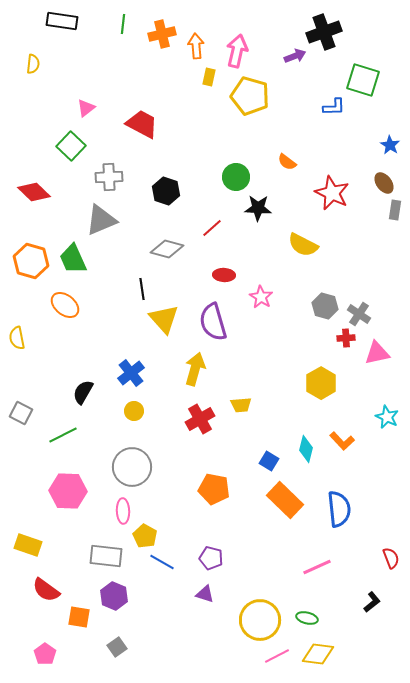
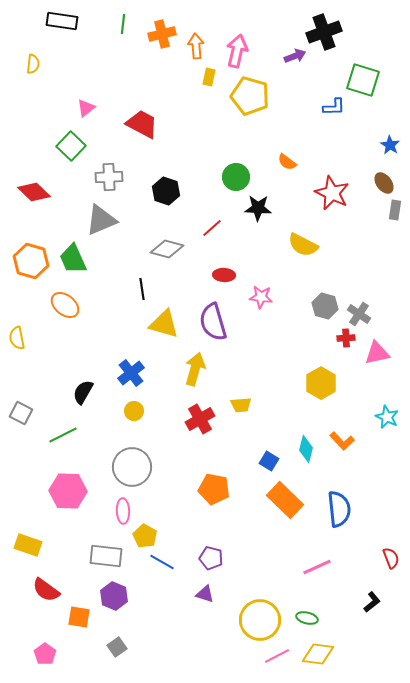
pink star at (261, 297): rotated 25 degrees counterclockwise
yellow triangle at (164, 319): moved 5 px down; rotated 32 degrees counterclockwise
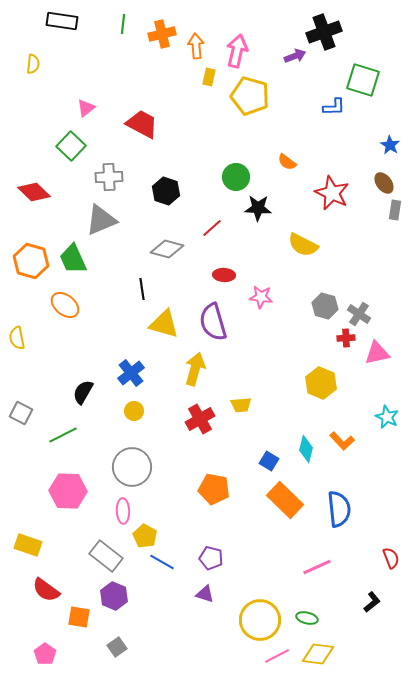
yellow hexagon at (321, 383): rotated 8 degrees counterclockwise
gray rectangle at (106, 556): rotated 32 degrees clockwise
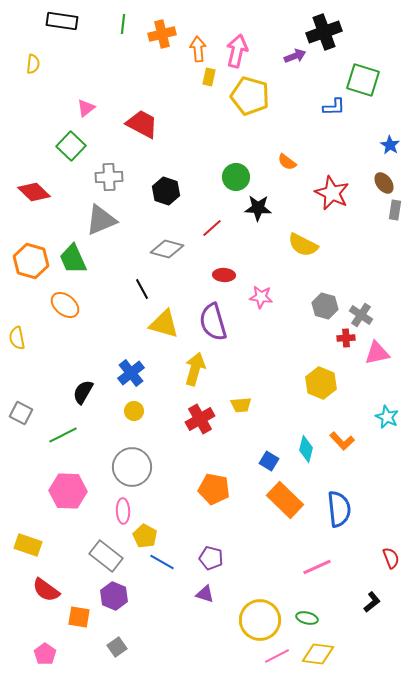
orange arrow at (196, 46): moved 2 px right, 3 px down
black line at (142, 289): rotated 20 degrees counterclockwise
gray cross at (359, 314): moved 2 px right, 1 px down
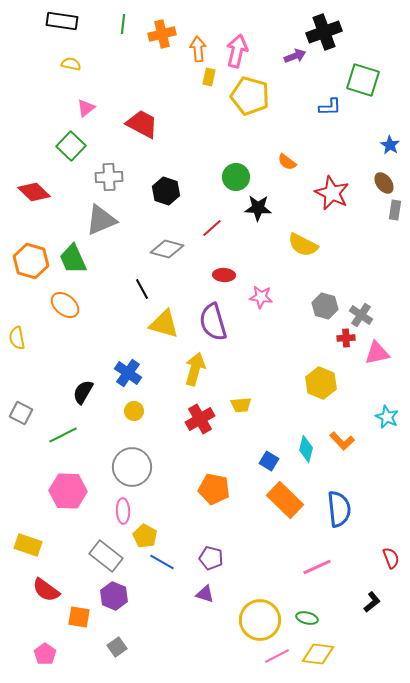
yellow semicircle at (33, 64): moved 38 px right; rotated 84 degrees counterclockwise
blue L-shape at (334, 107): moved 4 px left
blue cross at (131, 373): moved 3 px left; rotated 16 degrees counterclockwise
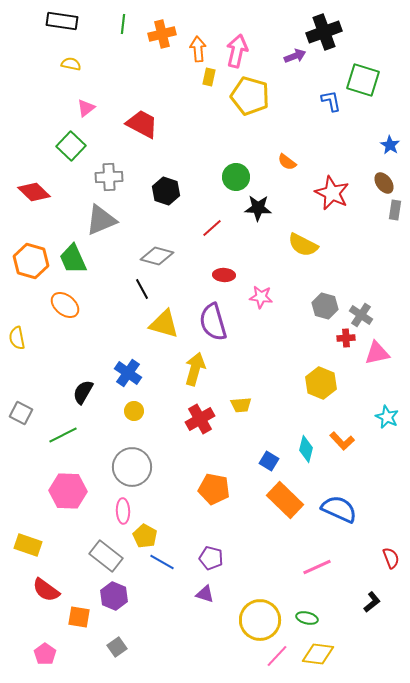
blue L-shape at (330, 107): moved 1 px right, 6 px up; rotated 100 degrees counterclockwise
gray diamond at (167, 249): moved 10 px left, 7 px down
blue semicircle at (339, 509): rotated 60 degrees counterclockwise
pink line at (277, 656): rotated 20 degrees counterclockwise
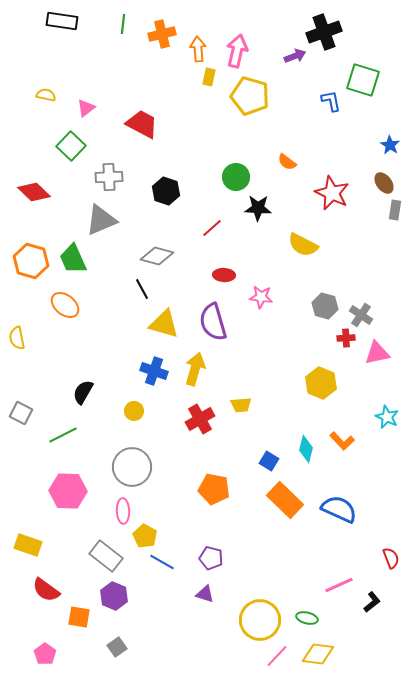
yellow semicircle at (71, 64): moved 25 px left, 31 px down
blue cross at (128, 373): moved 26 px right, 2 px up; rotated 16 degrees counterclockwise
pink line at (317, 567): moved 22 px right, 18 px down
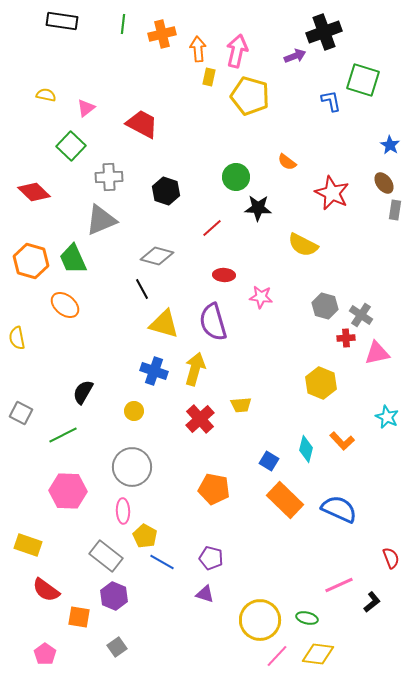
red cross at (200, 419): rotated 12 degrees counterclockwise
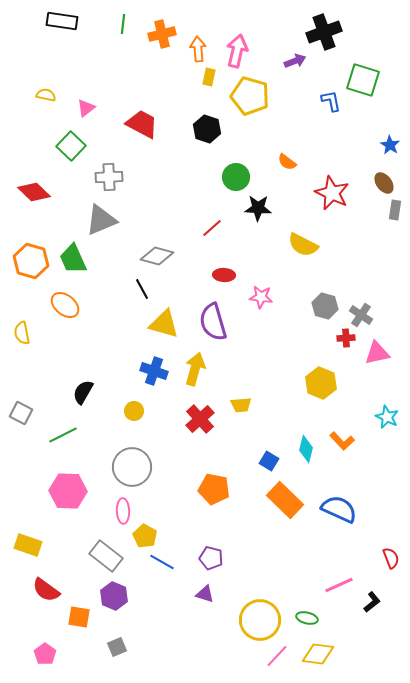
purple arrow at (295, 56): moved 5 px down
black hexagon at (166, 191): moved 41 px right, 62 px up
yellow semicircle at (17, 338): moved 5 px right, 5 px up
gray square at (117, 647): rotated 12 degrees clockwise
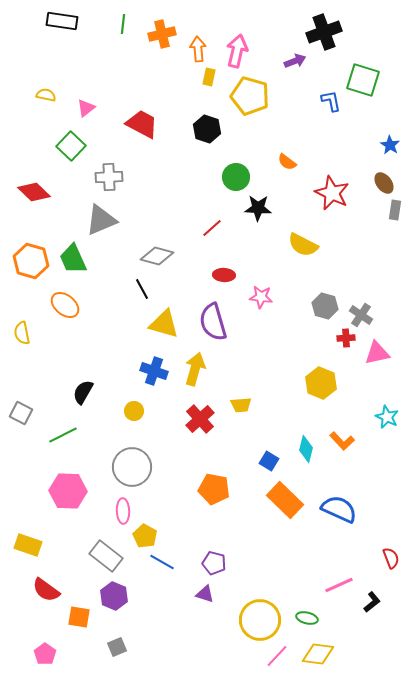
purple pentagon at (211, 558): moved 3 px right, 5 px down
